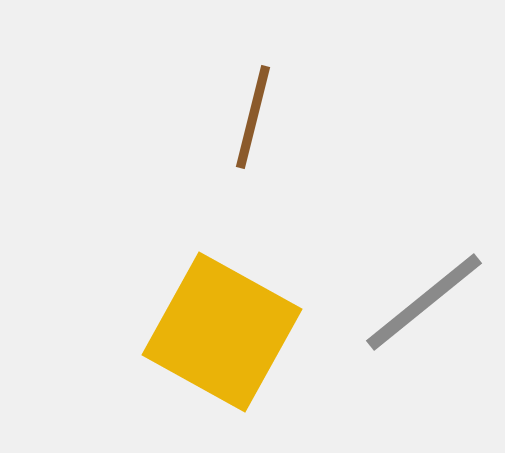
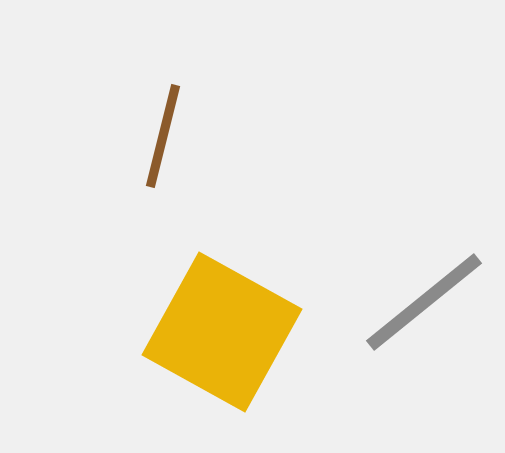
brown line: moved 90 px left, 19 px down
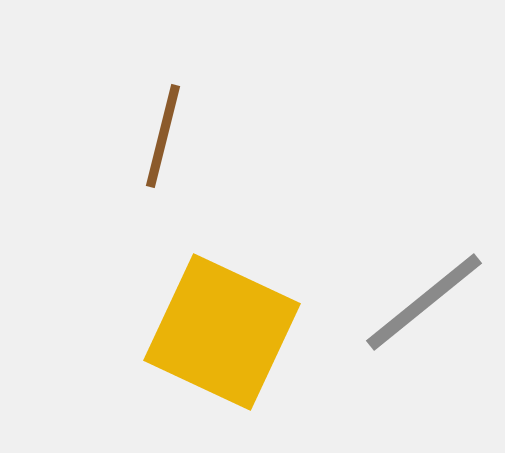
yellow square: rotated 4 degrees counterclockwise
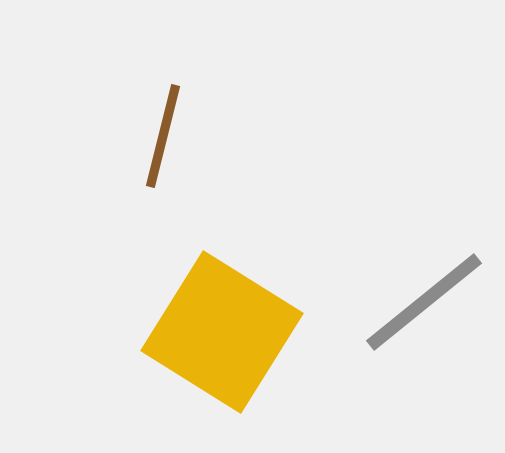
yellow square: rotated 7 degrees clockwise
